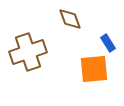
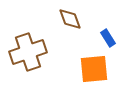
blue rectangle: moved 5 px up
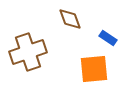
blue rectangle: rotated 24 degrees counterclockwise
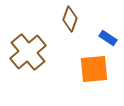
brown diamond: rotated 40 degrees clockwise
brown cross: rotated 21 degrees counterclockwise
